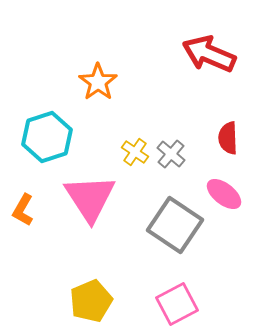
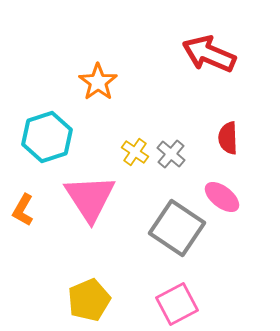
pink ellipse: moved 2 px left, 3 px down
gray square: moved 2 px right, 3 px down
yellow pentagon: moved 2 px left, 1 px up
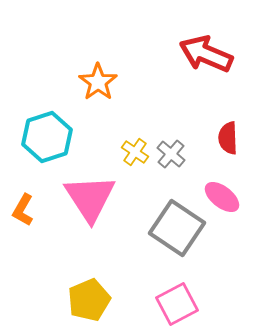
red arrow: moved 3 px left
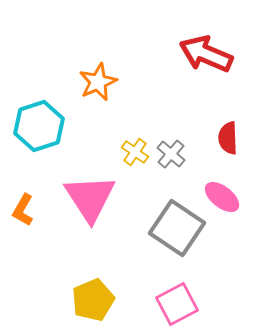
orange star: rotated 12 degrees clockwise
cyan hexagon: moved 8 px left, 11 px up
yellow pentagon: moved 4 px right
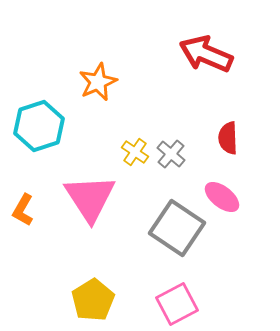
yellow pentagon: rotated 9 degrees counterclockwise
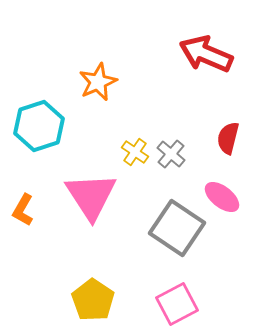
red semicircle: rotated 16 degrees clockwise
pink triangle: moved 1 px right, 2 px up
yellow pentagon: rotated 6 degrees counterclockwise
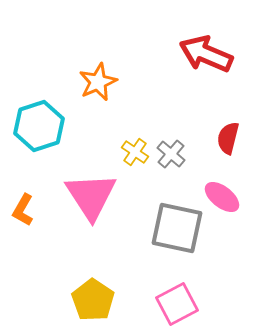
gray square: rotated 22 degrees counterclockwise
